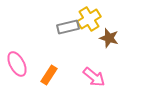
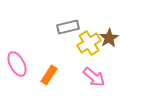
yellow cross: moved 24 px down
brown star: rotated 24 degrees clockwise
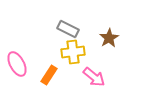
gray rectangle: moved 2 px down; rotated 40 degrees clockwise
yellow cross: moved 16 px left, 9 px down; rotated 25 degrees clockwise
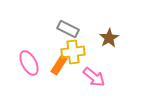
pink ellipse: moved 12 px right, 1 px up
orange rectangle: moved 10 px right, 10 px up
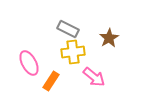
orange rectangle: moved 8 px left, 16 px down
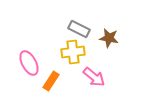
gray rectangle: moved 11 px right
brown star: rotated 30 degrees counterclockwise
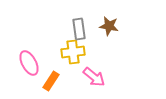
gray rectangle: rotated 55 degrees clockwise
brown star: moved 12 px up
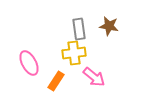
yellow cross: moved 1 px right, 1 px down
orange rectangle: moved 5 px right
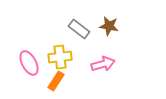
gray rectangle: rotated 45 degrees counterclockwise
yellow cross: moved 14 px left, 4 px down
pink arrow: moved 9 px right, 13 px up; rotated 55 degrees counterclockwise
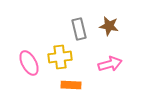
gray rectangle: rotated 40 degrees clockwise
pink arrow: moved 7 px right
orange rectangle: moved 15 px right, 4 px down; rotated 60 degrees clockwise
